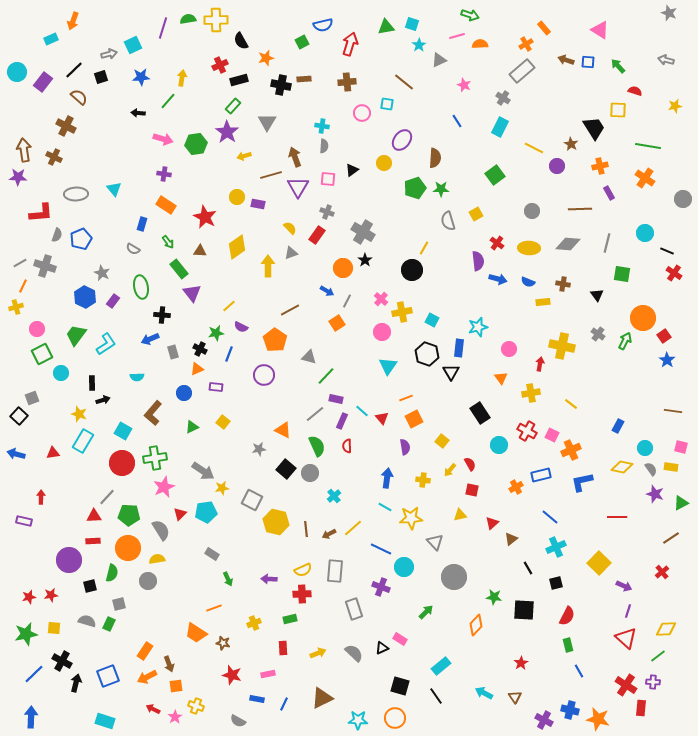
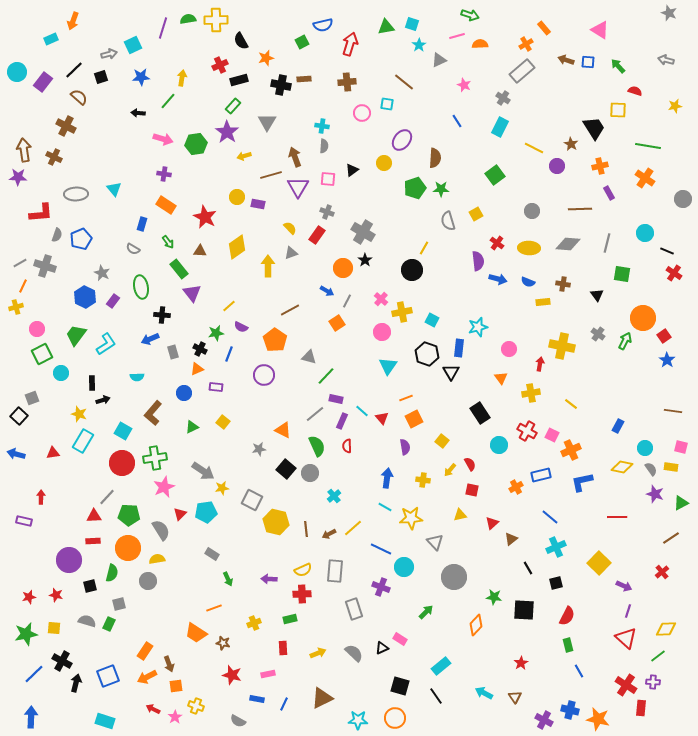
red star at (51, 595): moved 5 px right; rotated 24 degrees clockwise
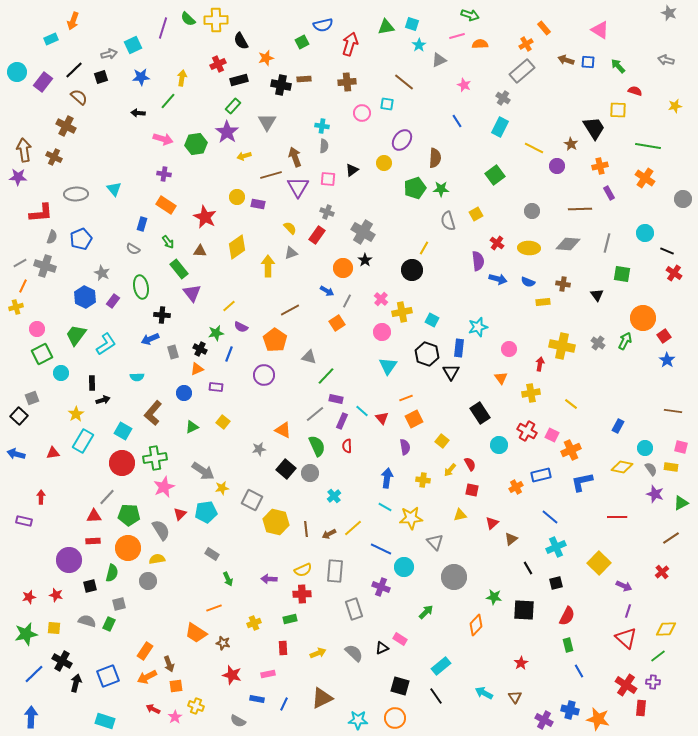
green semicircle at (188, 19): rotated 126 degrees counterclockwise
red cross at (220, 65): moved 2 px left, 1 px up
gray semicircle at (57, 235): moved 5 px left, 2 px down
gray cross at (598, 334): moved 9 px down
yellow star at (79, 414): moved 3 px left; rotated 21 degrees clockwise
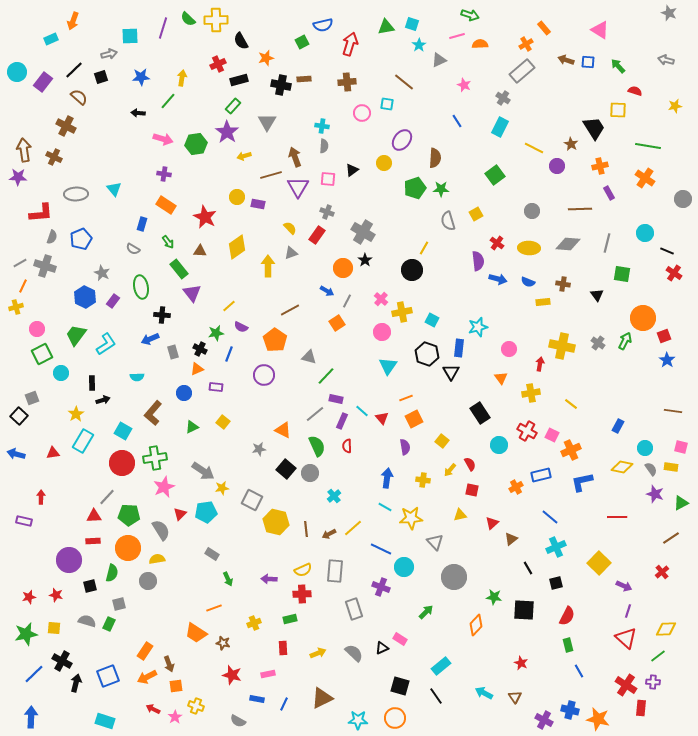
cyan square at (133, 45): moved 3 px left, 9 px up; rotated 24 degrees clockwise
red square at (664, 336): rotated 16 degrees clockwise
red star at (521, 663): rotated 16 degrees counterclockwise
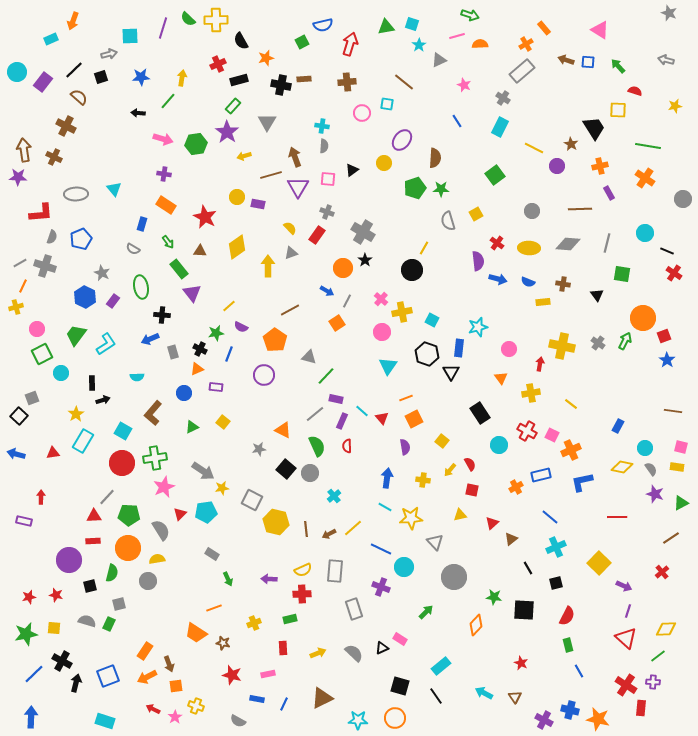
yellow rectangle at (671, 467): moved 6 px right
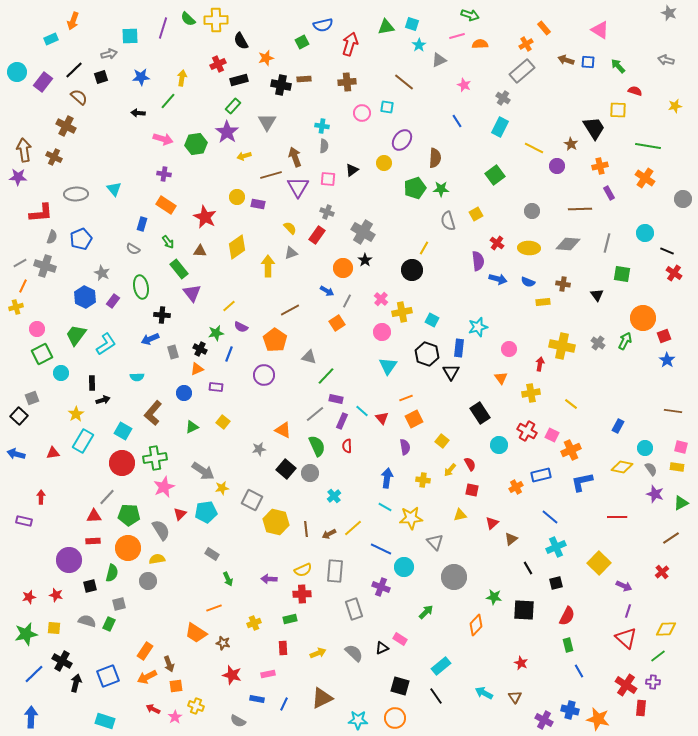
cyan square at (387, 104): moved 3 px down
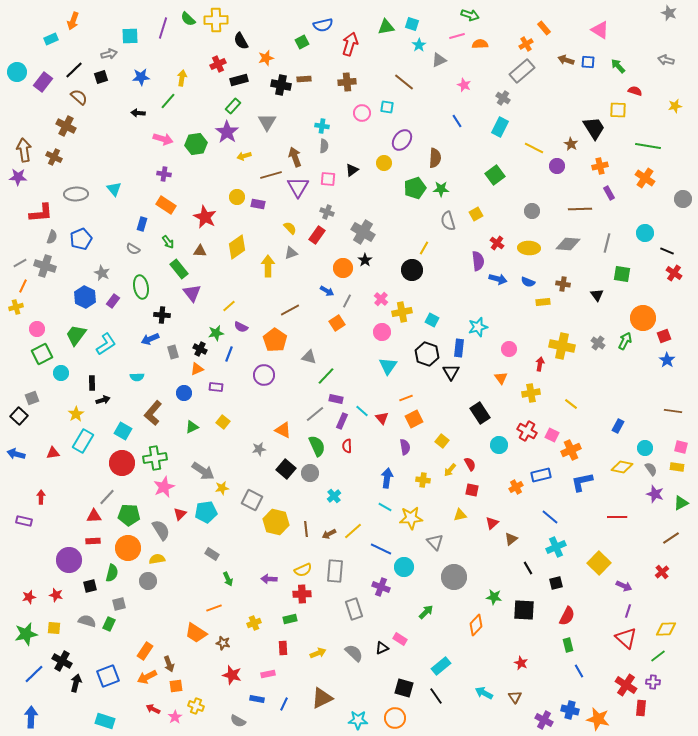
yellow line at (353, 528): moved 3 px down
black square at (400, 686): moved 4 px right, 2 px down
